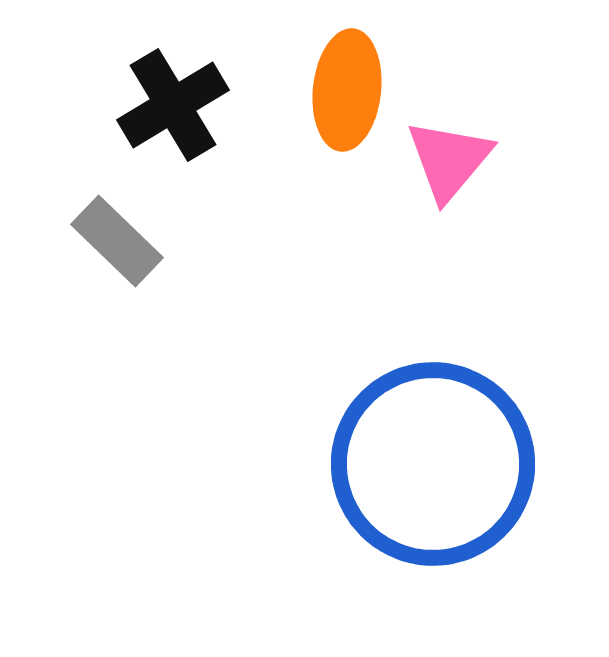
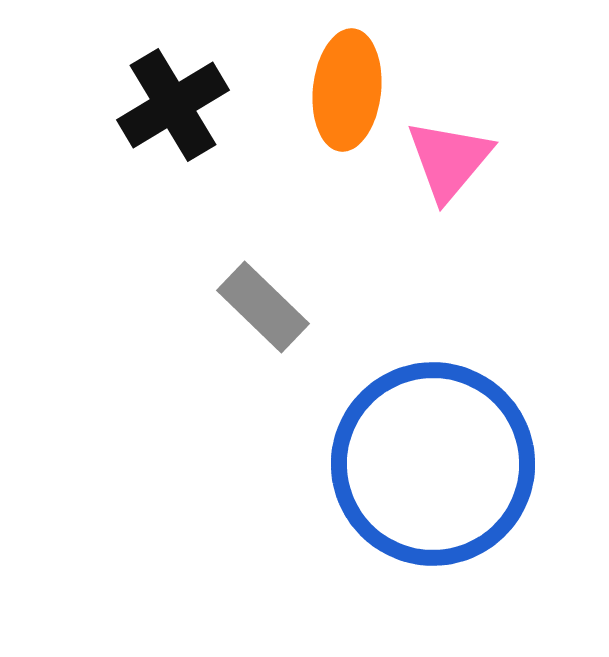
gray rectangle: moved 146 px right, 66 px down
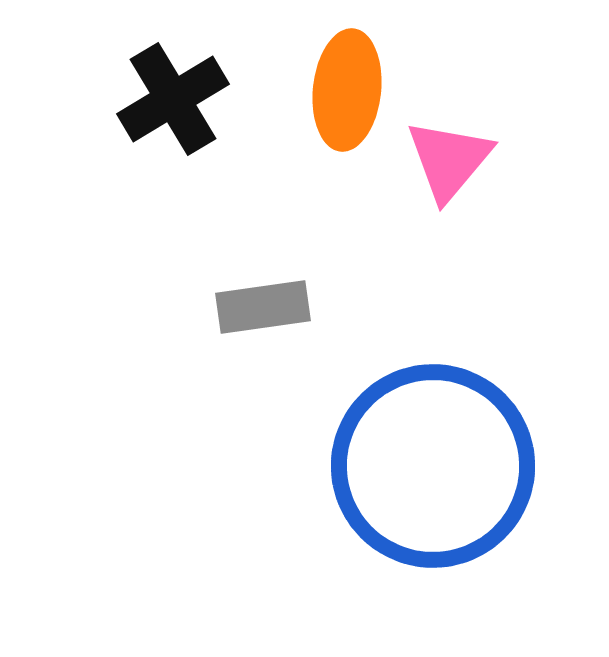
black cross: moved 6 px up
gray rectangle: rotated 52 degrees counterclockwise
blue circle: moved 2 px down
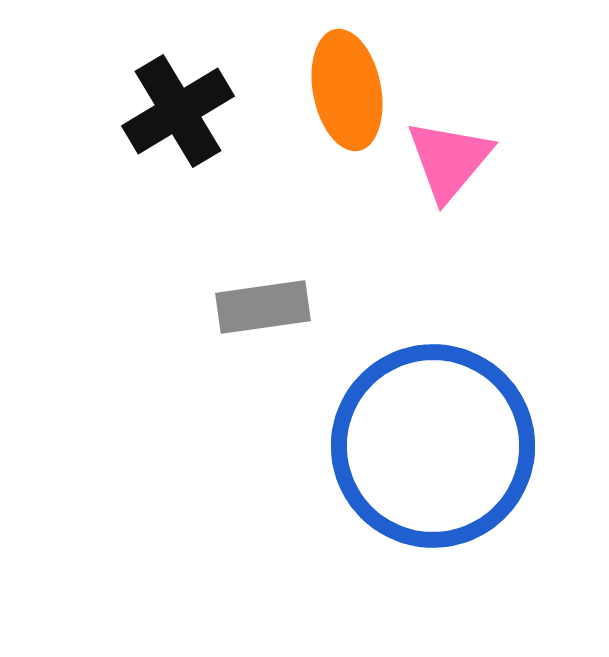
orange ellipse: rotated 17 degrees counterclockwise
black cross: moved 5 px right, 12 px down
blue circle: moved 20 px up
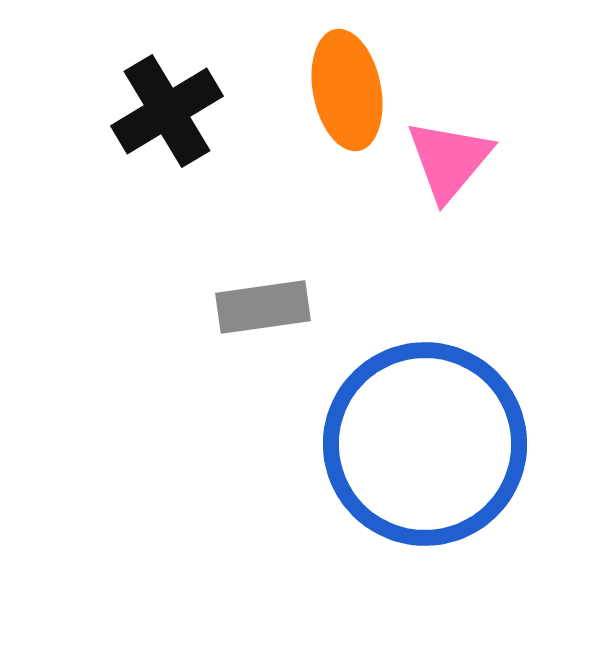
black cross: moved 11 px left
blue circle: moved 8 px left, 2 px up
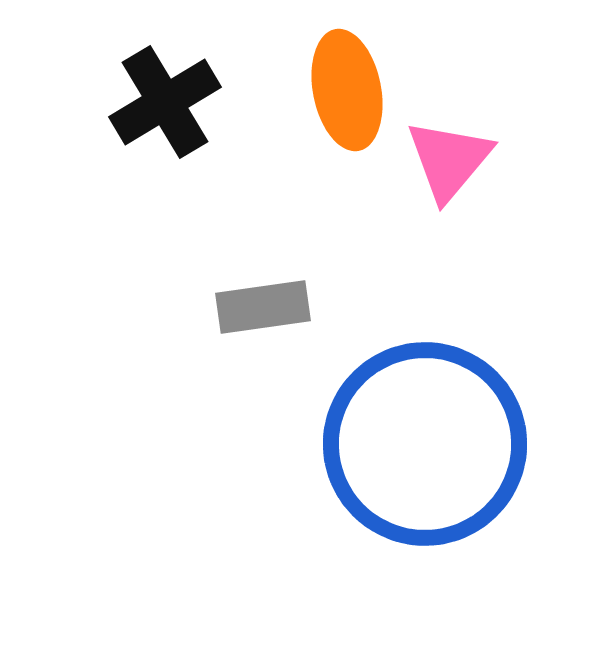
black cross: moved 2 px left, 9 px up
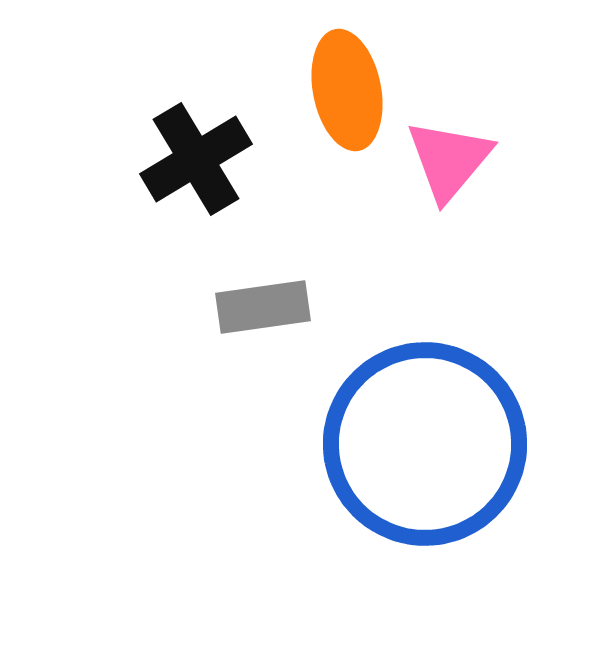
black cross: moved 31 px right, 57 px down
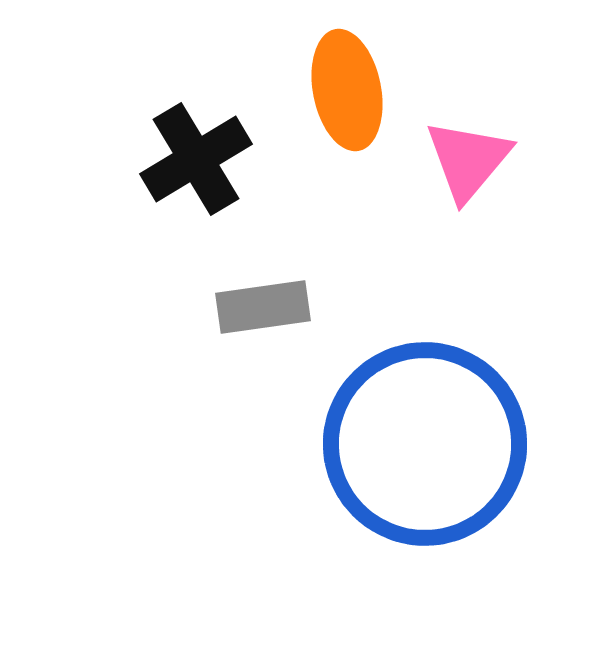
pink triangle: moved 19 px right
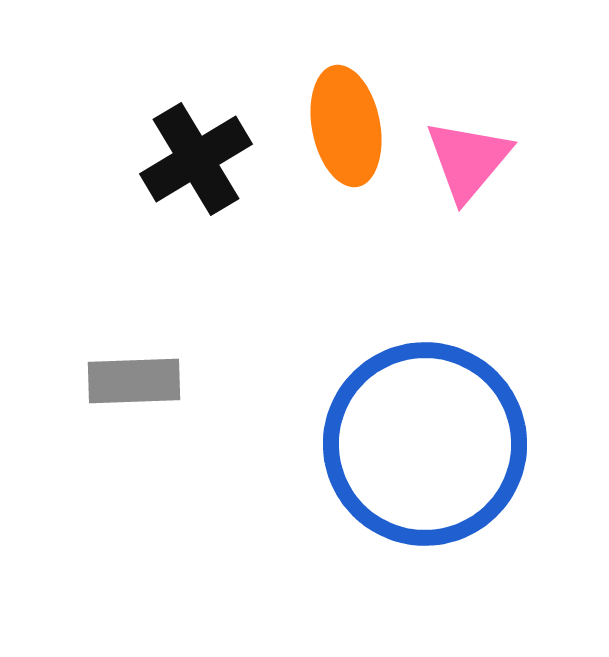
orange ellipse: moved 1 px left, 36 px down
gray rectangle: moved 129 px left, 74 px down; rotated 6 degrees clockwise
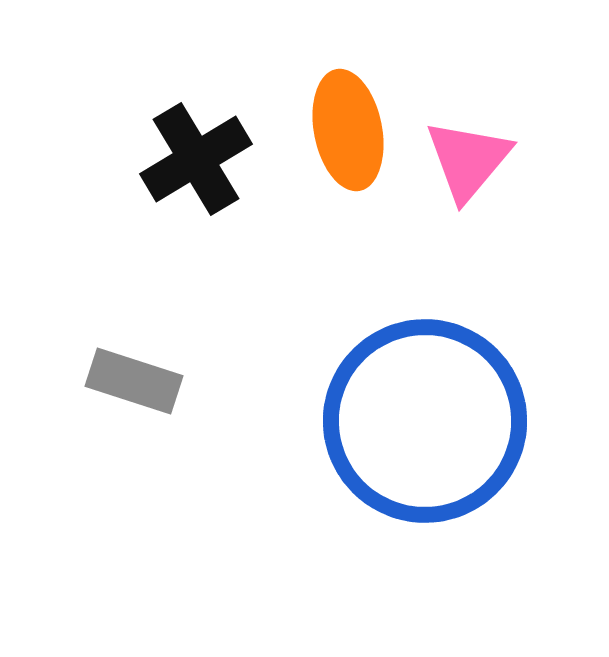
orange ellipse: moved 2 px right, 4 px down
gray rectangle: rotated 20 degrees clockwise
blue circle: moved 23 px up
